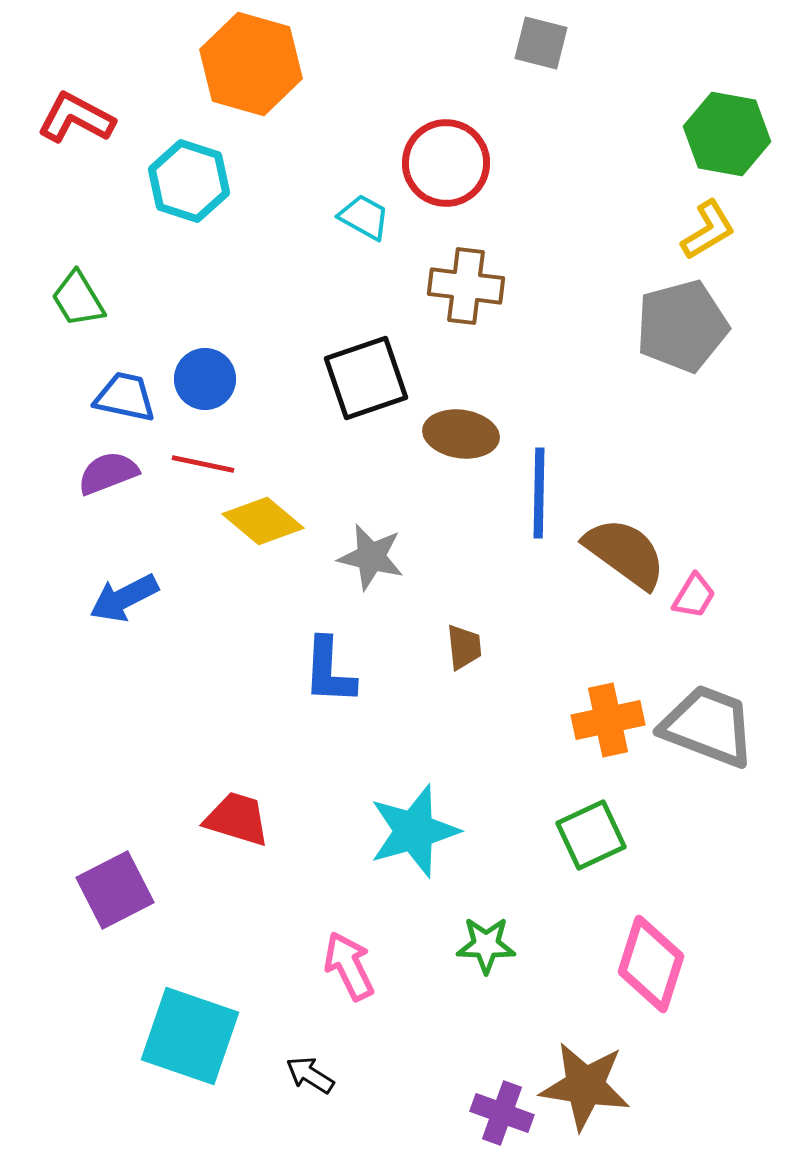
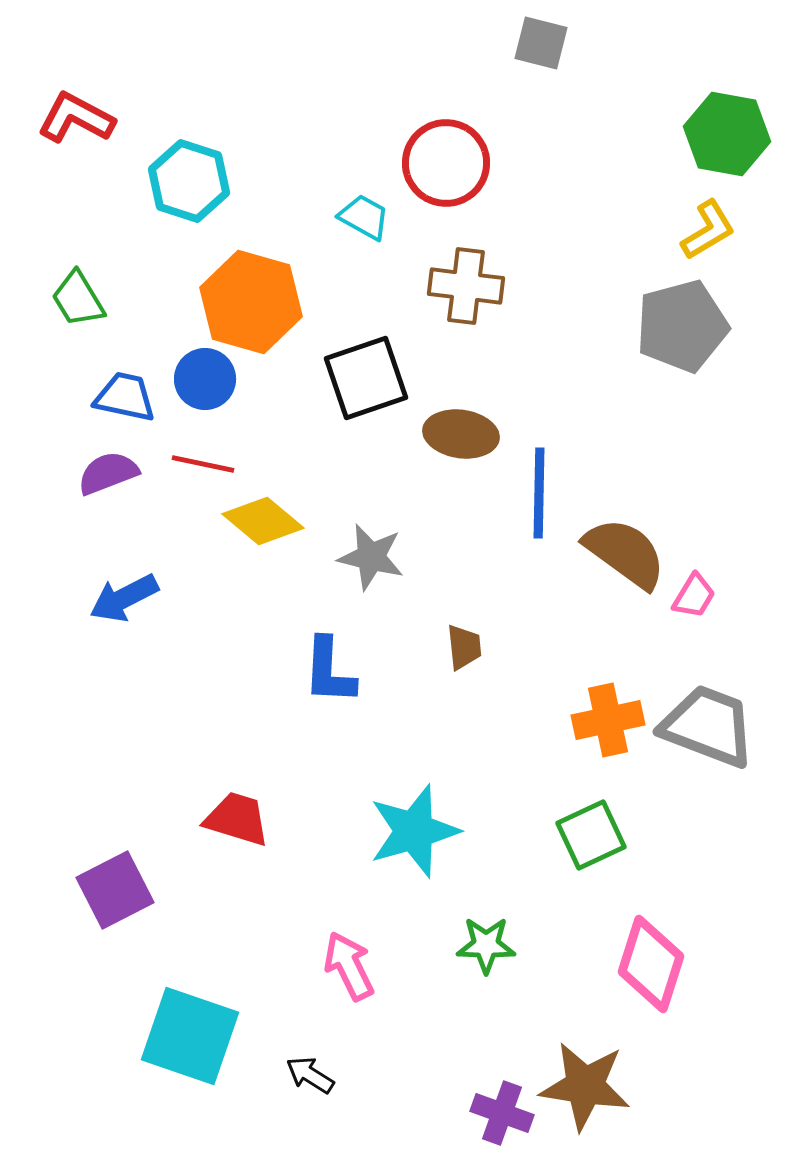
orange hexagon: moved 238 px down
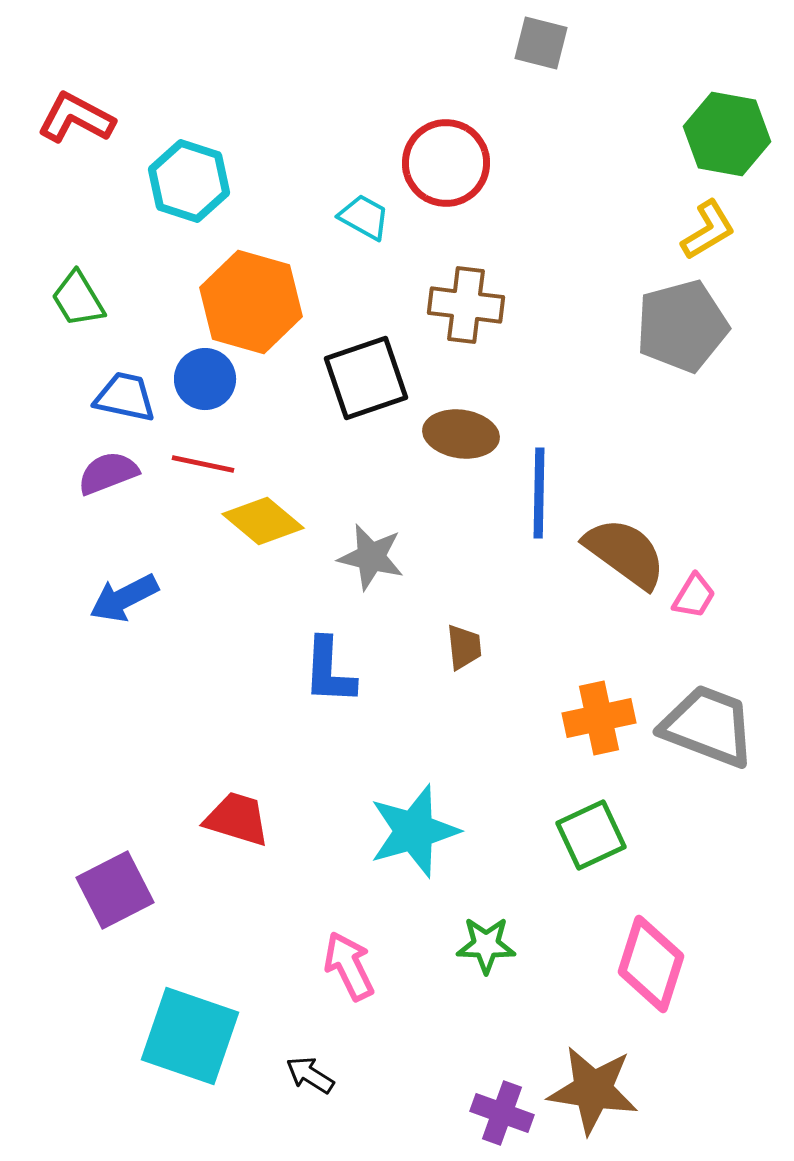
brown cross: moved 19 px down
orange cross: moved 9 px left, 2 px up
brown star: moved 8 px right, 4 px down
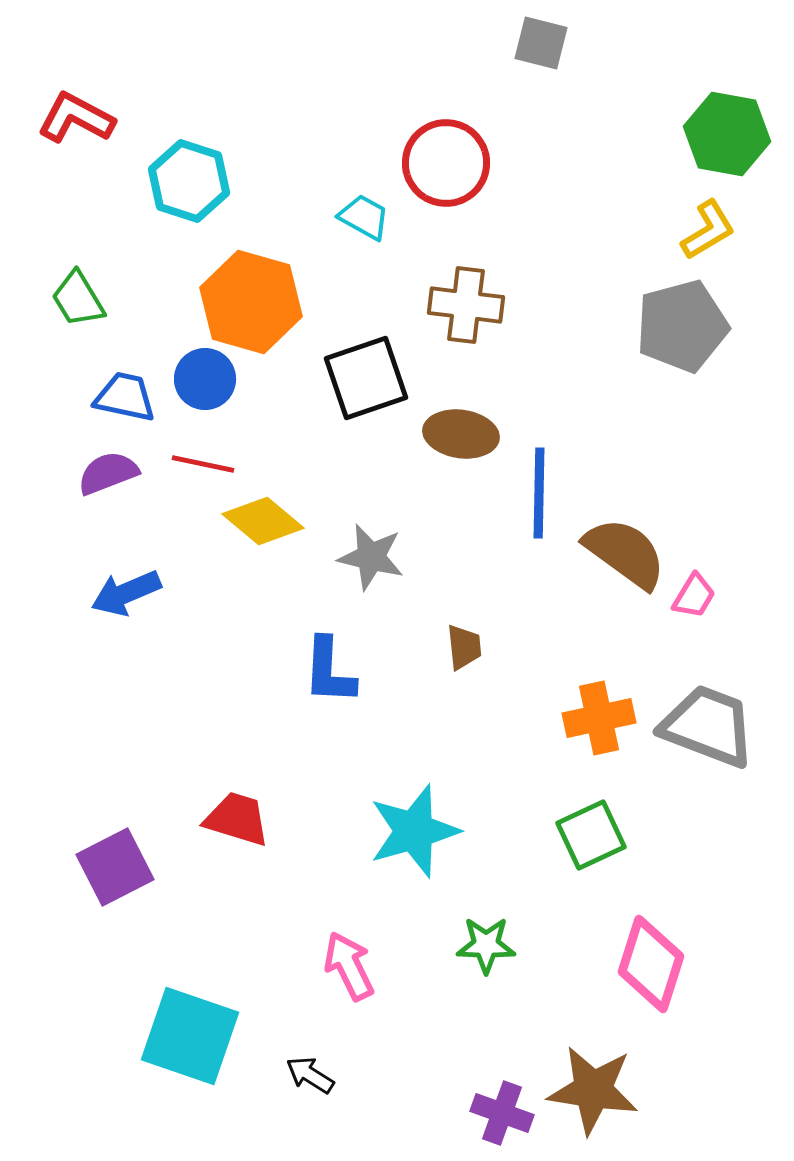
blue arrow: moved 2 px right, 5 px up; rotated 4 degrees clockwise
purple square: moved 23 px up
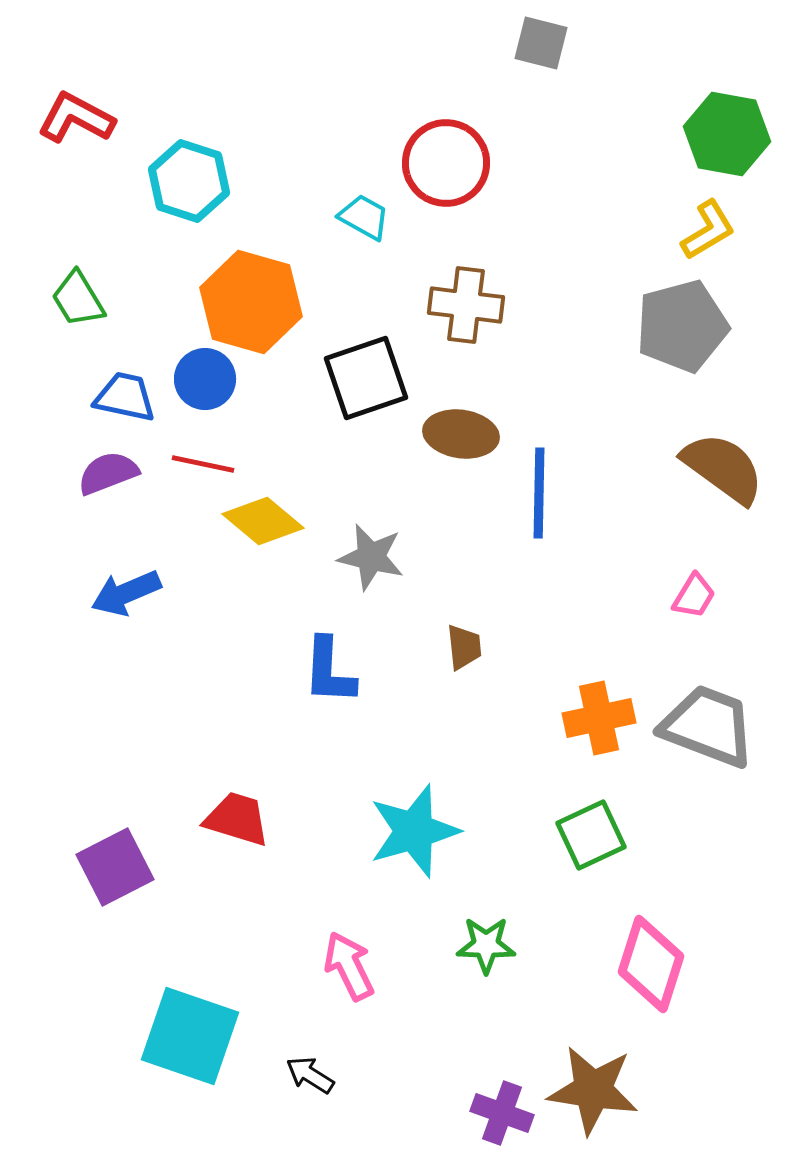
brown semicircle: moved 98 px right, 85 px up
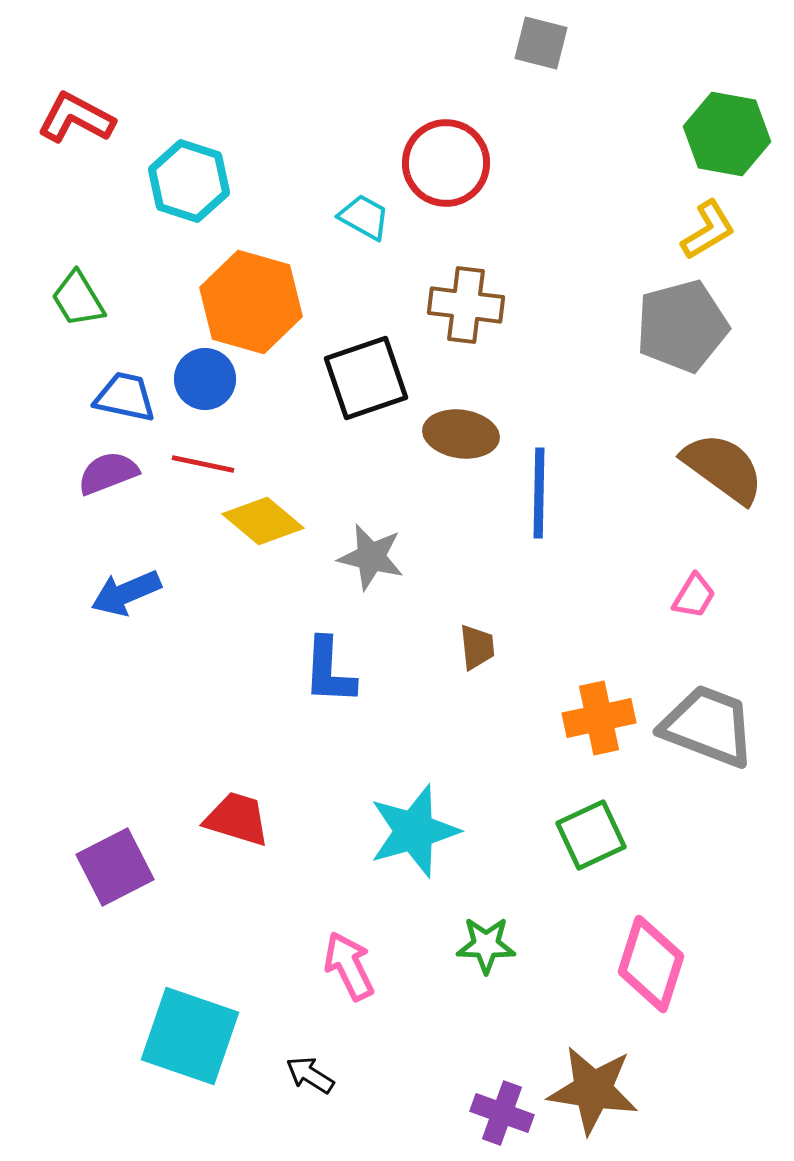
brown trapezoid: moved 13 px right
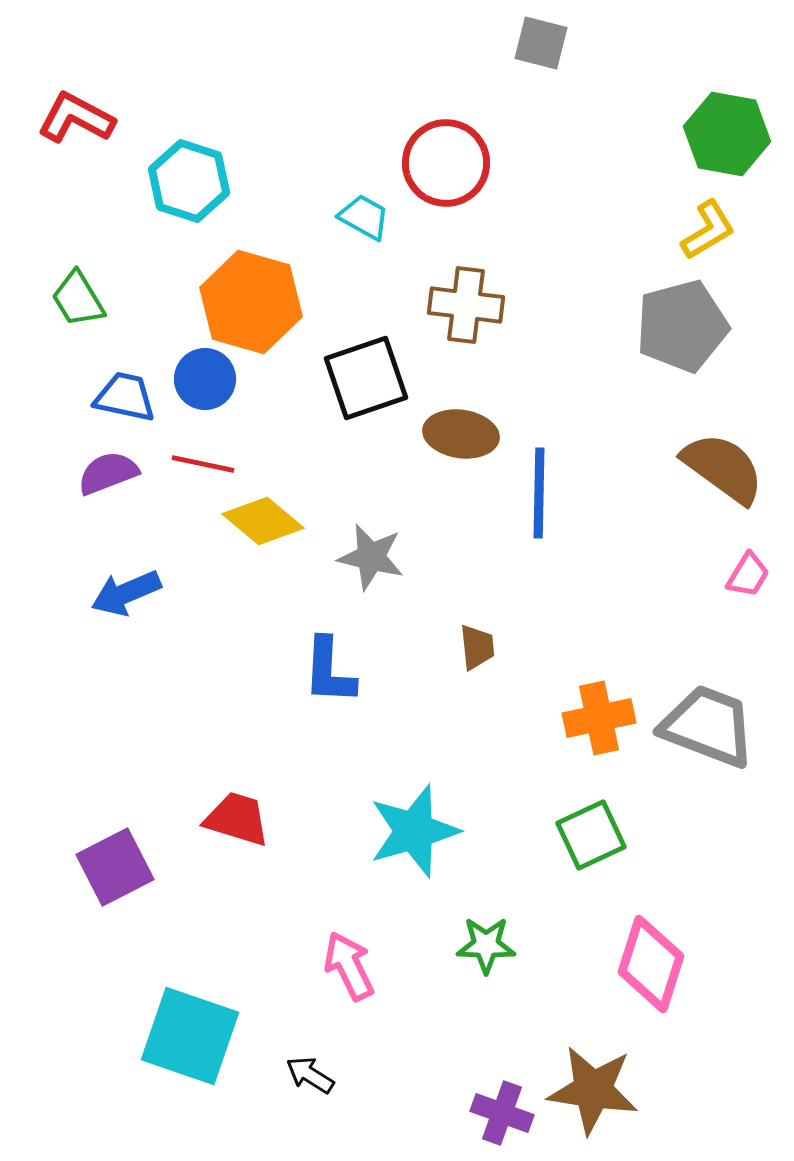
pink trapezoid: moved 54 px right, 21 px up
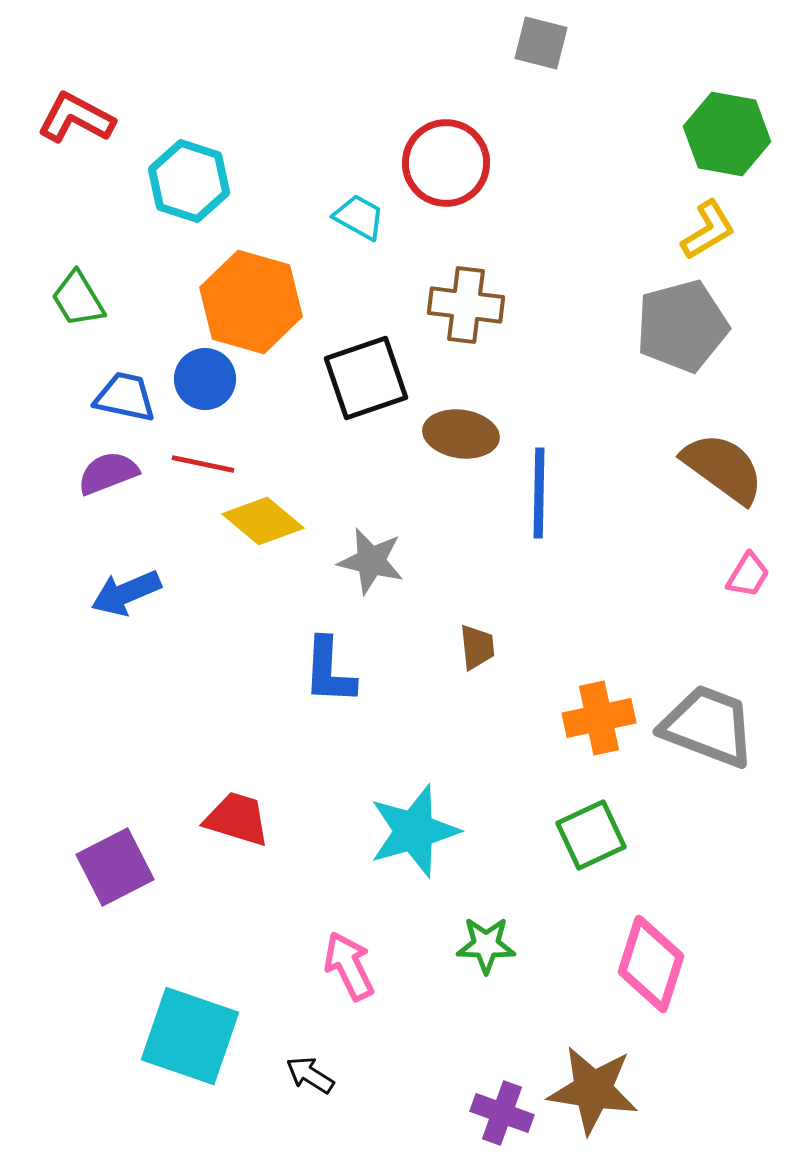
cyan trapezoid: moved 5 px left
gray star: moved 4 px down
